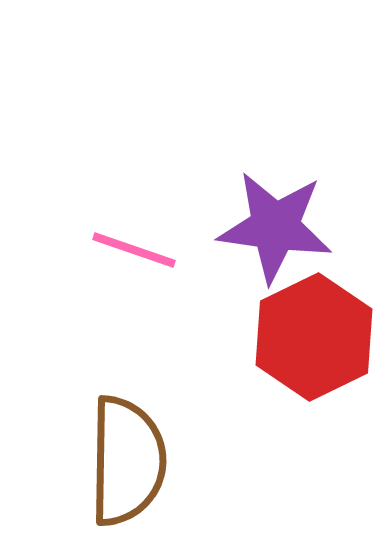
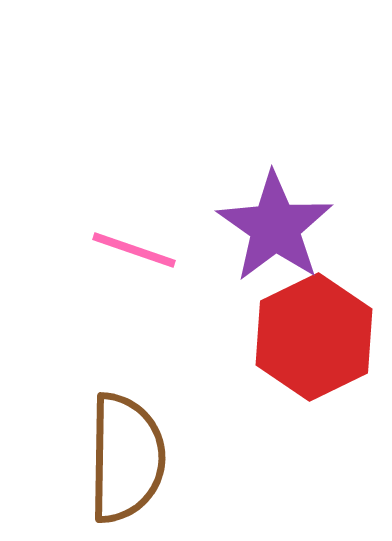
purple star: rotated 27 degrees clockwise
brown semicircle: moved 1 px left, 3 px up
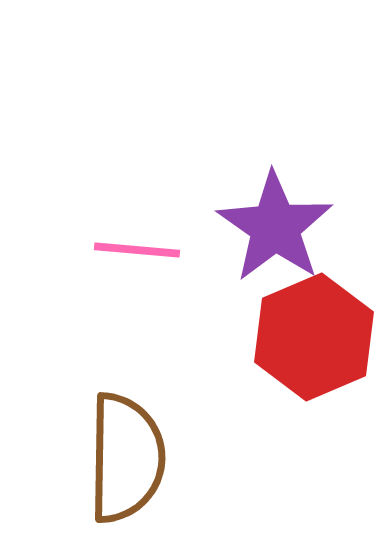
pink line: moved 3 px right; rotated 14 degrees counterclockwise
red hexagon: rotated 3 degrees clockwise
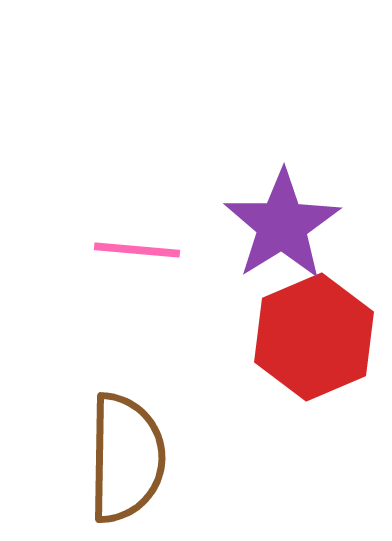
purple star: moved 7 px right, 2 px up; rotated 5 degrees clockwise
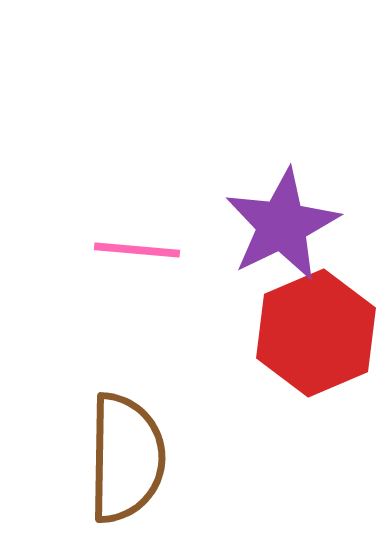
purple star: rotated 6 degrees clockwise
red hexagon: moved 2 px right, 4 px up
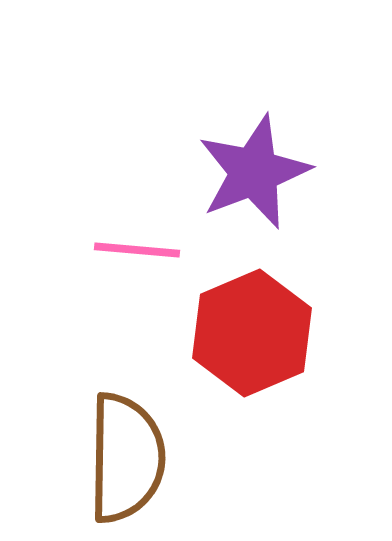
purple star: moved 28 px left, 53 px up; rotated 5 degrees clockwise
red hexagon: moved 64 px left
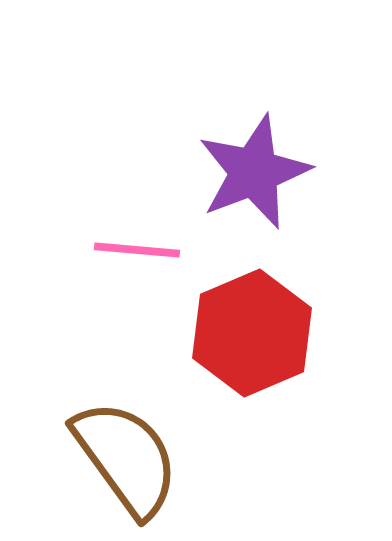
brown semicircle: rotated 37 degrees counterclockwise
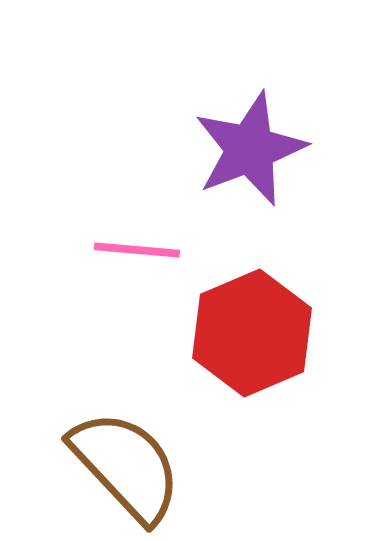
purple star: moved 4 px left, 23 px up
brown semicircle: moved 8 px down; rotated 7 degrees counterclockwise
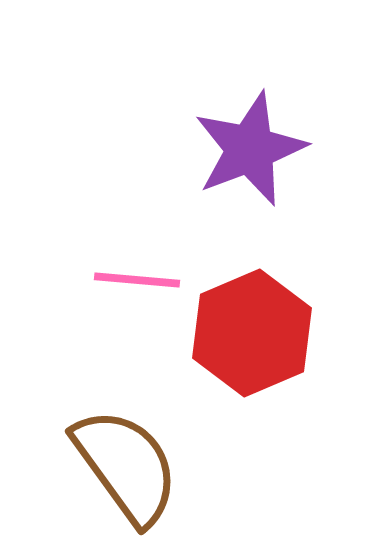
pink line: moved 30 px down
brown semicircle: rotated 7 degrees clockwise
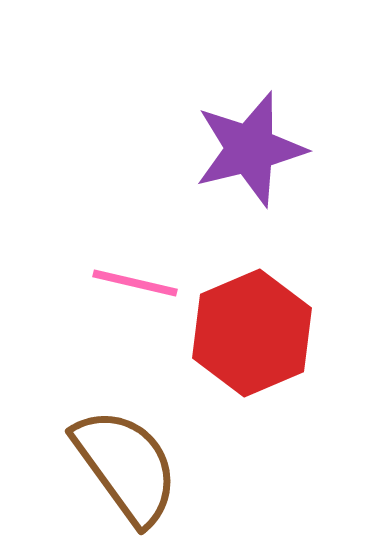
purple star: rotated 7 degrees clockwise
pink line: moved 2 px left, 3 px down; rotated 8 degrees clockwise
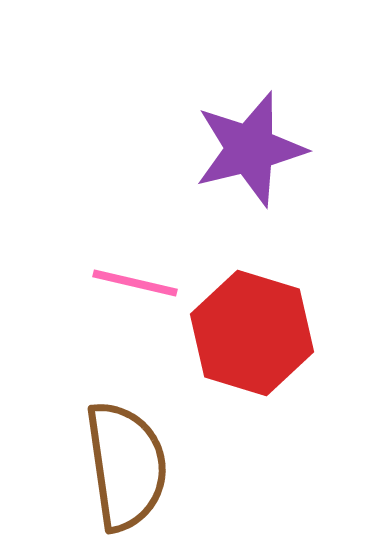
red hexagon: rotated 20 degrees counterclockwise
brown semicircle: rotated 28 degrees clockwise
